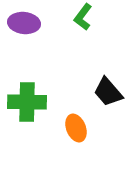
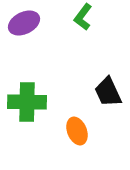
purple ellipse: rotated 32 degrees counterclockwise
black trapezoid: rotated 16 degrees clockwise
orange ellipse: moved 1 px right, 3 px down
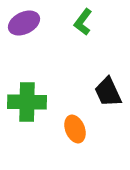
green L-shape: moved 5 px down
orange ellipse: moved 2 px left, 2 px up
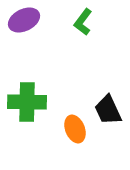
purple ellipse: moved 3 px up
black trapezoid: moved 18 px down
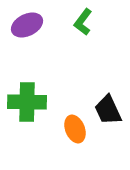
purple ellipse: moved 3 px right, 5 px down
